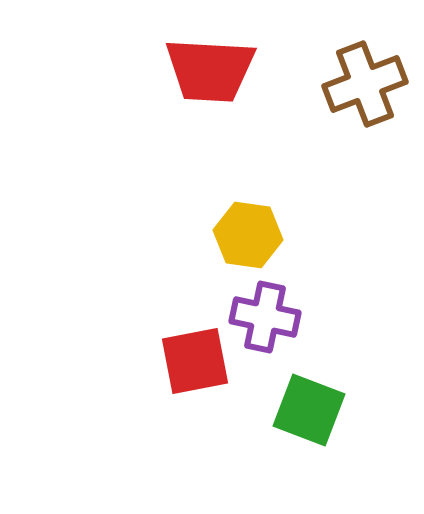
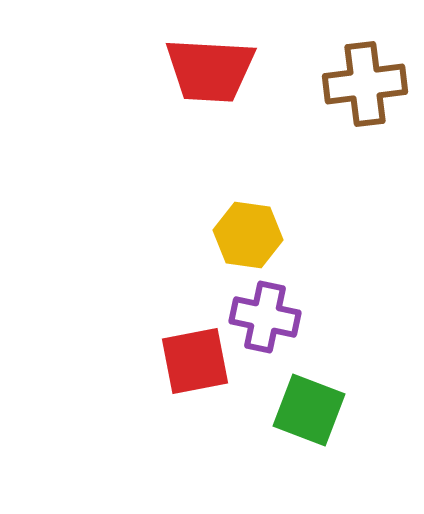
brown cross: rotated 14 degrees clockwise
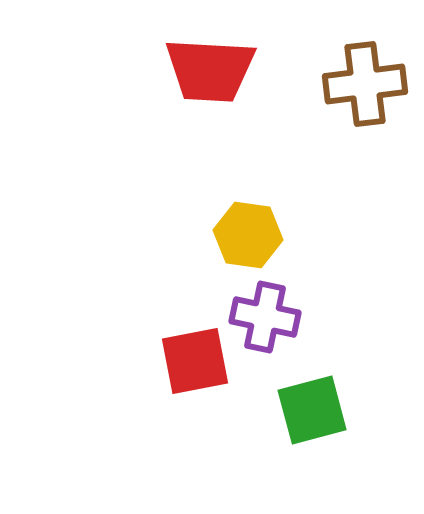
green square: moved 3 px right; rotated 36 degrees counterclockwise
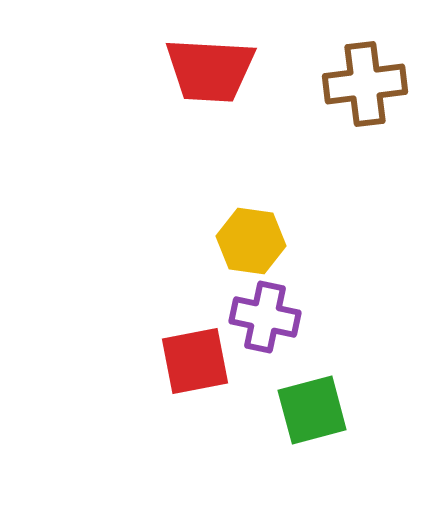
yellow hexagon: moved 3 px right, 6 px down
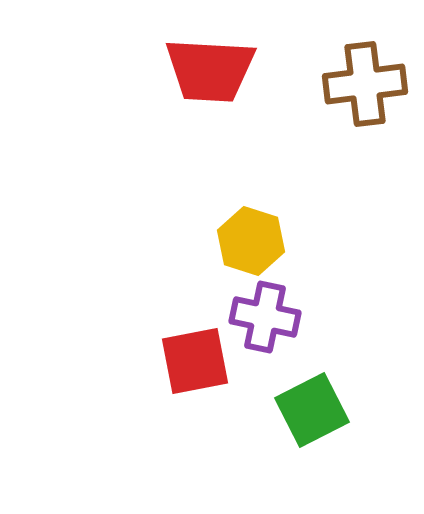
yellow hexagon: rotated 10 degrees clockwise
green square: rotated 12 degrees counterclockwise
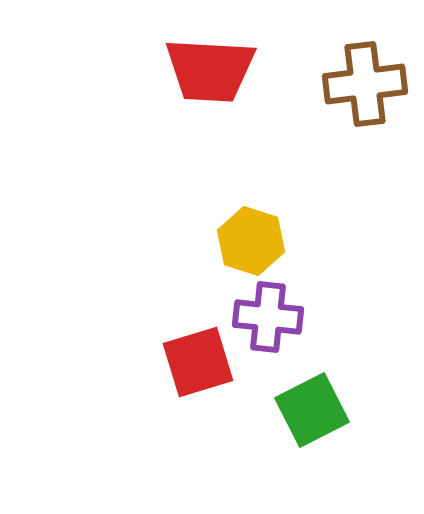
purple cross: moved 3 px right; rotated 6 degrees counterclockwise
red square: moved 3 px right, 1 px down; rotated 6 degrees counterclockwise
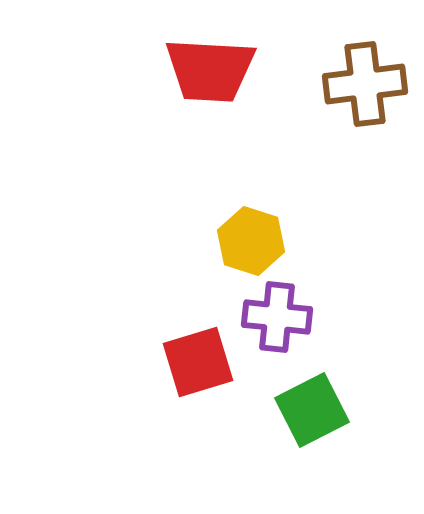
purple cross: moved 9 px right
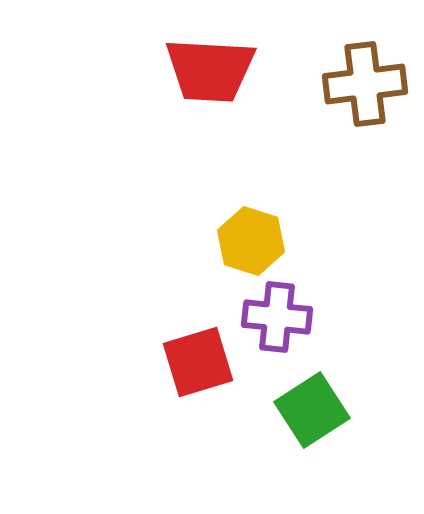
green square: rotated 6 degrees counterclockwise
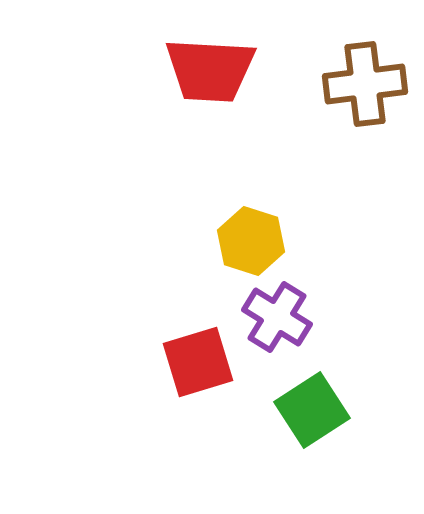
purple cross: rotated 26 degrees clockwise
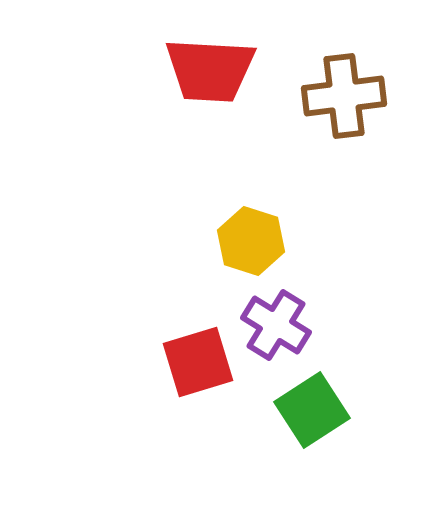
brown cross: moved 21 px left, 12 px down
purple cross: moved 1 px left, 8 px down
